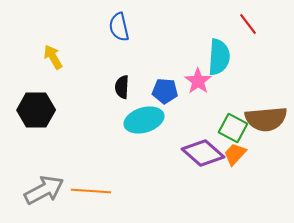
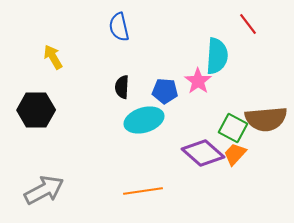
cyan semicircle: moved 2 px left, 1 px up
orange line: moved 52 px right; rotated 12 degrees counterclockwise
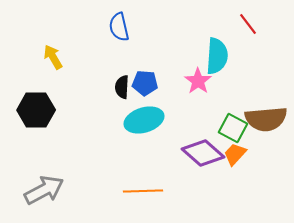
blue pentagon: moved 20 px left, 8 px up
orange line: rotated 6 degrees clockwise
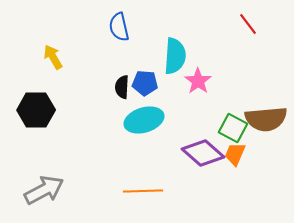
cyan semicircle: moved 42 px left
orange trapezoid: rotated 20 degrees counterclockwise
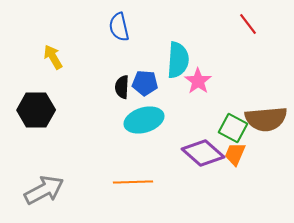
cyan semicircle: moved 3 px right, 4 px down
orange line: moved 10 px left, 9 px up
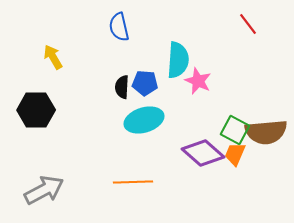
pink star: rotated 12 degrees counterclockwise
brown semicircle: moved 13 px down
green square: moved 2 px right, 2 px down
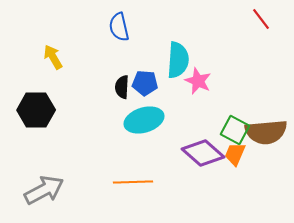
red line: moved 13 px right, 5 px up
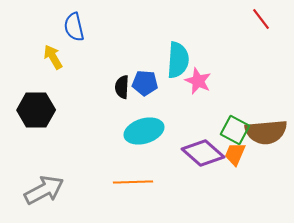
blue semicircle: moved 45 px left
cyan ellipse: moved 11 px down
